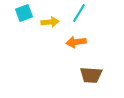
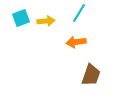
cyan square: moved 3 px left, 5 px down
yellow arrow: moved 4 px left, 1 px up
brown trapezoid: rotated 75 degrees counterclockwise
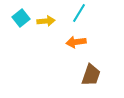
cyan square: rotated 18 degrees counterclockwise
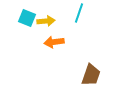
cyan line: rotated 12 degrees counterclockwise
cyan square: moved 6 px right; rotated 30 degrees counterclockwise
orange arrow: moved 22 px left
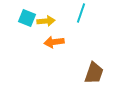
cyan line: moved 2 px right
brown trapezoid: moved 3 px right, 2 px up
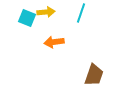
yellow arrow: moved 9 px up
brown trapezoid: moved 2 px down
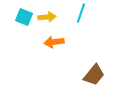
yellow arrow: moved 1 px right, 5 px down
cyan square: moved 3 px left, 1 px up
brown trapezoid: rotated 20 degrees clockwise
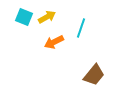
cyan line: moved 15 px down
yellow arrow: rotated 24 degrees counterclockwise
orange arrow: rotated 18 degrees counterclockwise
